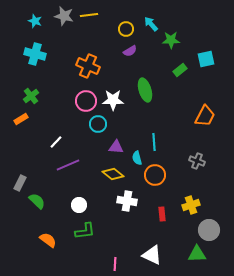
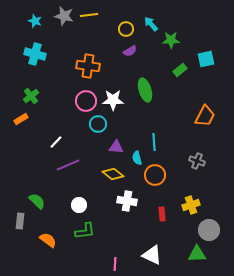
orange cross: rotated 15 degrees counterclockwise
gray rectangle: moved 38 px down; rotated 21 degrees counterclockwise
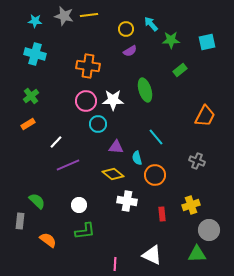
cyan star: rotated 16 degrees counterclockwise
cyan square: moved 1 px right, 17 px up
orange rectangle: moved 7 px right, 5 px down
cyan line: moved 2 px right, 5 px up; rotated 36 degrees counterclockwise
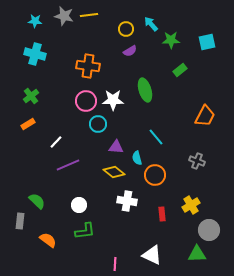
yellow diamond: moved 1 px right, 2 px up
yellow cross: rotated 12 degrees counterclockwise
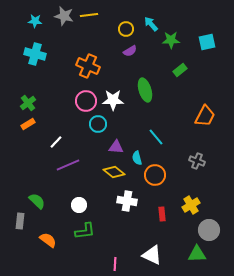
orange cross: rotated 15 degrees clockwise
green cross: moved 3 px left, 7 px down
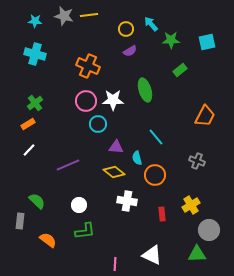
green cross: moved 7 px right
white line: moved 27 px left, 8 px down
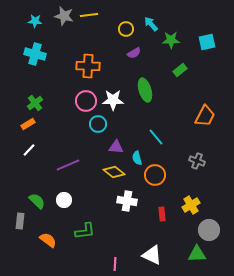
purple semicircle: moved 4 px right, 2 px down
orange cross: rotated 20 degrees counterclockwise
white circle: moved 15 px left, 5 px up
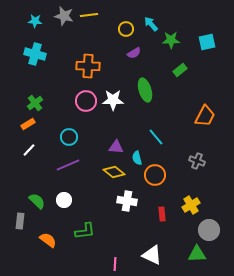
cyan circle: moved 29 px left, 13 px down
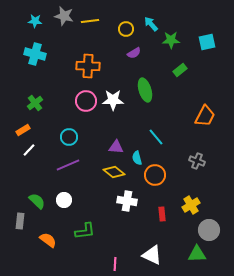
yellow line: moved 1 px right, 6 px down
orange rectangle: moved 5 px left, 6 px down
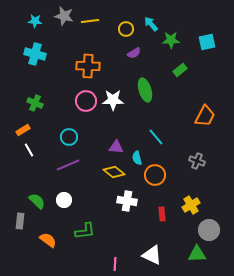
green cross: rotated 28 degrees counterclockwise
white line: rotated 72 degrees counterclockwise
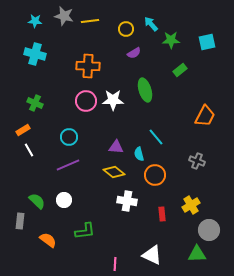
cyan semicircle: moved 2 px right, 4 px up
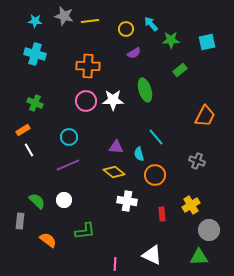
green triangle: moved 2 px right, 3 px down
